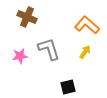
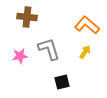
brown cross: rotated 18 degrees counterclockwise
black square: moved 6 px left, 5 px up
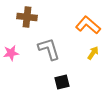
orange L-shape: moved 1 px right
yellow arrow: moved 8 px right, 1 px down
pink star: moved 9 px left, 3 px up
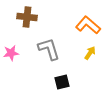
yellow arrow: moved 3 px left
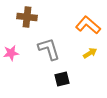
yellow arrow: rotated 24 degrees clockwise
black square: moved 3 px up
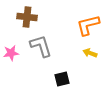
orange L-shape: rotated 55 degrees counterclockwise
gray L-shape: moved 8 px left, 3 px up
yellow arrow: rotated 128 degrees counterclockwise
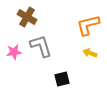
brown cross: rotated 24 degrees clockwise
pink star: moved 3 px right, 1 px up
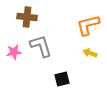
brown cross: rotated 24 degrees counterclockwise
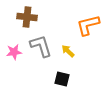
yellow arrow: moved 22 px left, 2 px up; rotated 24 degrees clockwise
black square: rotated 28 degrees clockwise
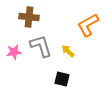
brown cross: moved 2 px right
orange L-shape: rotated 15 degrees counterclockwise
